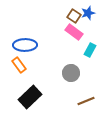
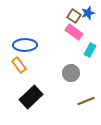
black rectangle: moved 1 px right
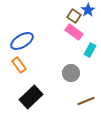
blue star: moved 3 px up; rotated 16 degrees counterclockwise
blue ellipse: moved 3 px left, 4 px up; rotated 30 degrees counterclockwise
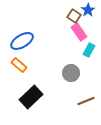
pink rectangle: moved 5 px right; rotated 18 degrees clockwise
cyan rectangle: moved 1 px left
orange rectangle: rotated 14 degrees counterclockwise
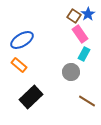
blue star: moved 4 px down
pink rectangle: moved 1 px right, 2 px down
blue ellipse: moved 1 px up
cyan rectangle: moved 5 px left, 4 px down
gray circle: moved 1 px up
brown line: moved 1 px right; rotated 54 degrees clockwise
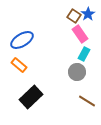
gray circle: moved 6 px right
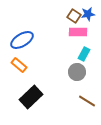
blue star: rotated 24 degrees clockwise
pink rectangle: moved 2 px left, 2 px up; rotated 54 degrees counterclockwise
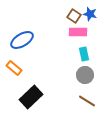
blue star: moved 2 px right; rotated 24 degrees clockwise
cyan rectangle: rotated 40 degrees counterclockwise
orange rectangle: moved 5 px left, 3 px down
gray circle: moved 8 px right, 3 px down
